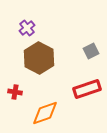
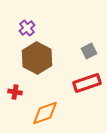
gray square: moved 2 px left
brown hexagon: moved 2 px left
red rectangle: moved 6 px up
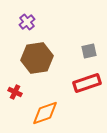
purple cross: moved 6 px up
gray square: rotated 14 degrees clockwise
brown hexagon: rotated 24 degrees clockwise
red cross: rotated 16 degrees clockwise
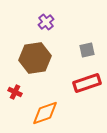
purple cross: moved 19 px right
gray square: moved 2 px left, 1 px up
brown hexagon: moved 2 px left
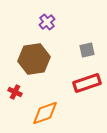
purple cross: moved 1 px right
brown hexagon: moved 1 px left, 1 px down
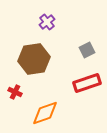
gray square: rotated 14 degrees counterclockwise
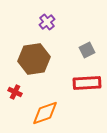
red rectangle: rotated 16 degrees clockwise
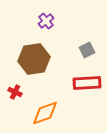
purple cross: moved 1 px left, 1 px up
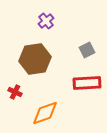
brown hexagon: moved 1 px right
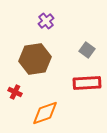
gray square: rotated 28 degrees counterclockwise
